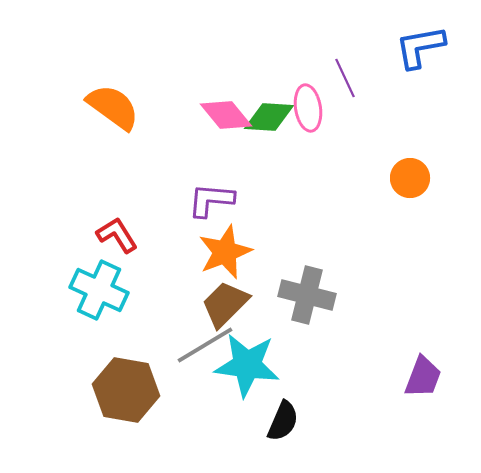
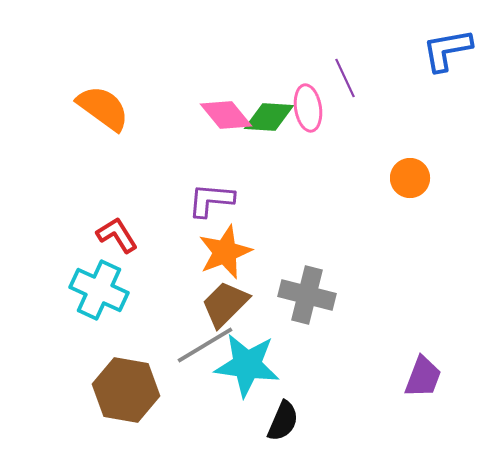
blue L-shape: moved 27 px right, 3 px down
orange semicircle: moved 10 px left, 1 px down
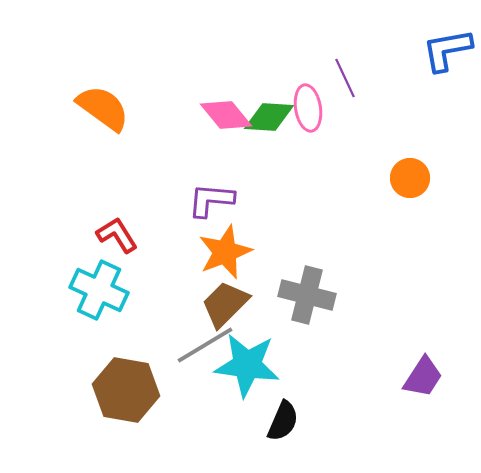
purple trapezoid: rotated 12 degrees clockwise
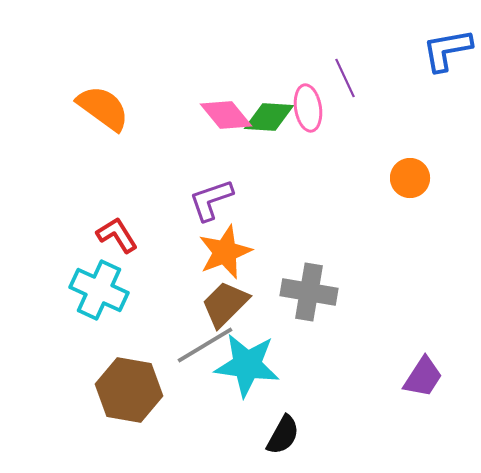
purple L-shape: rotated 24 degrees counterclockwise
gray cross: moved 2 px right, 3 px up; rotated 4 degrees counterclockwise
brown hexagon: moved 3 px right
black semicircle: moved 14 px down; rotated 6 degrees clockwise
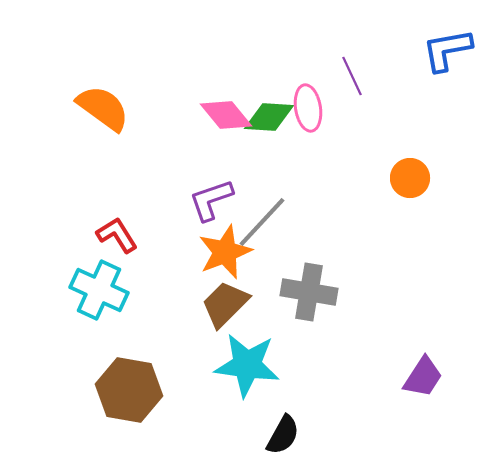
purple line: moved 7 px right, 2 px up
gray line: moved 57 px right, 123 px up; rotated 16 degrees counterclockwise
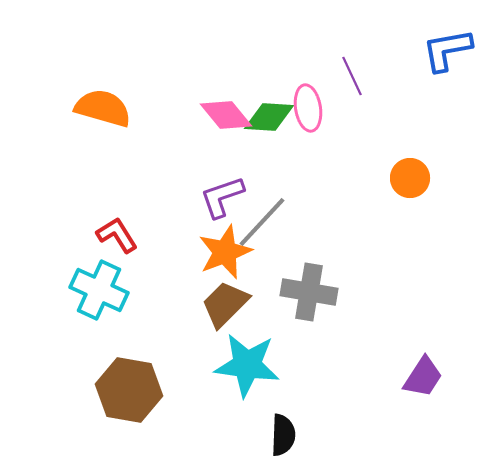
orange semicircle: rotated 20 degrees counterclockwise
purple L-shape: moved 11 px right, 3 px up
black semicircle: rotated 27 degrees counterclockwise
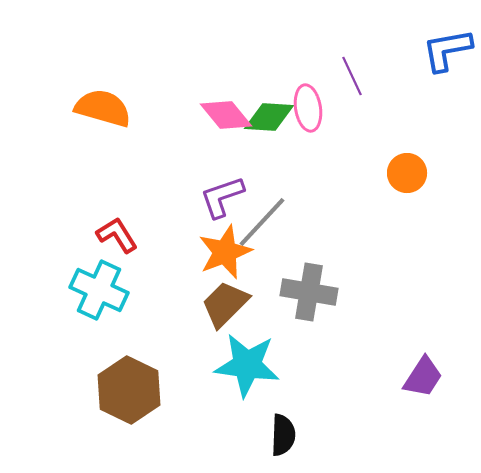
orange circle: moved 3 px left, 5 px up
brown hexagon: rotated 16 degrees clockwise
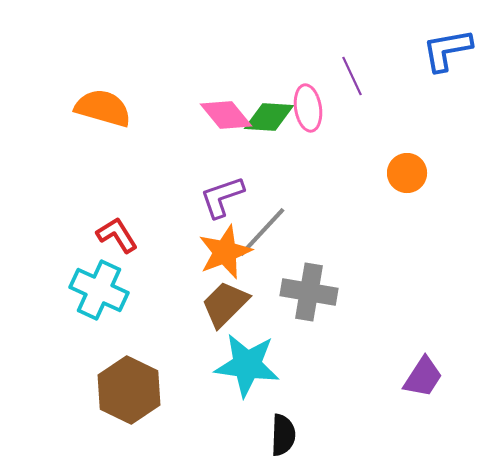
gray line: moved 10 px down
